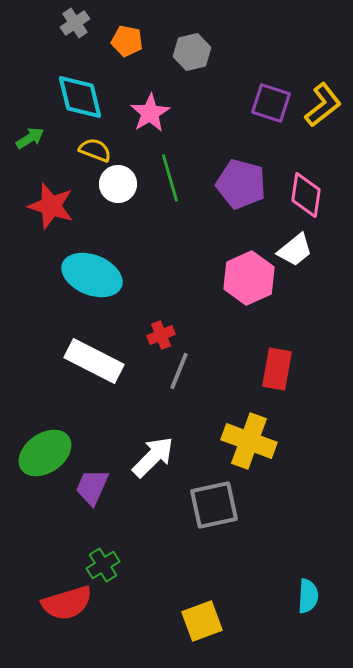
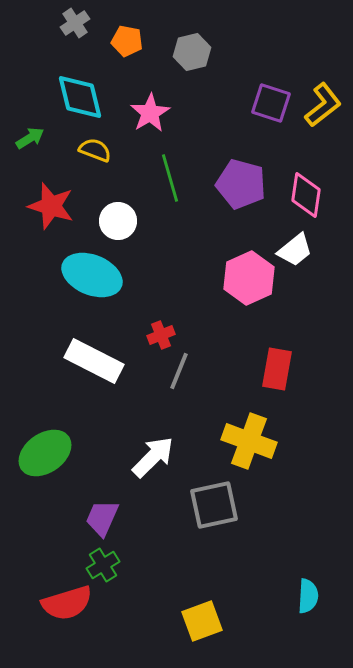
white circle: moved 37 px down
purple trapezoid: moved 10 px right, 31 px down
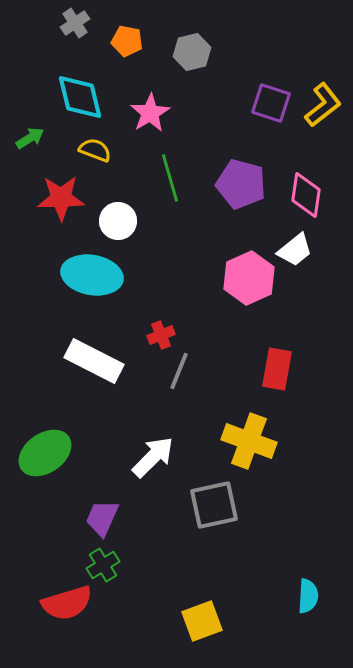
red star: moved 10 px right, 8 px up; rotated 18 degrees counterclockwise
cyan ellipse: rotated 12 degrees counterclockwise
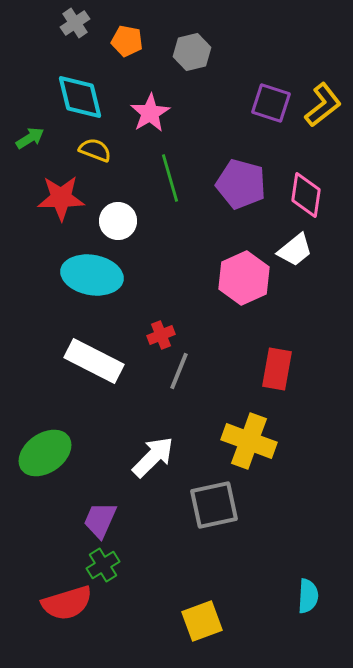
pink hexagon: moved 5 px left
purple trapezoid: moved 2 px left, 2 px down
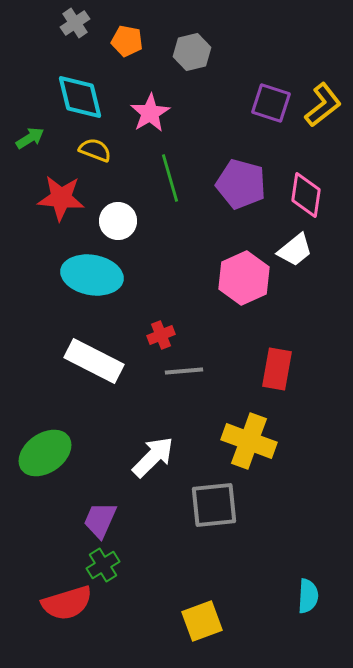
red star: rotated 6 degrees clockwise
gray line: moved 5 px right; rotated 63 degrees clockwise
gray square: rotated 6 degrees clockwise
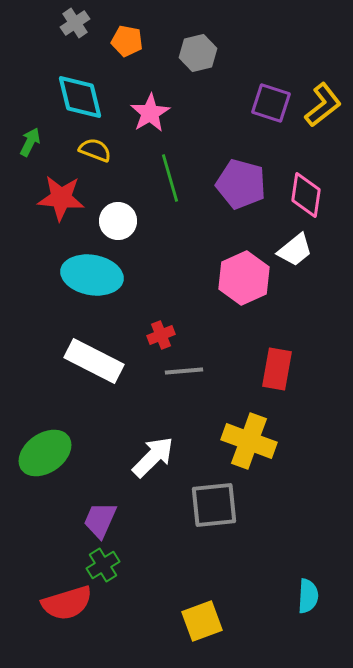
gray hexagon: moved 6 px right, 1 px down
green arrow: moved 4 px down; rotated 32 degrees counterclockwise
